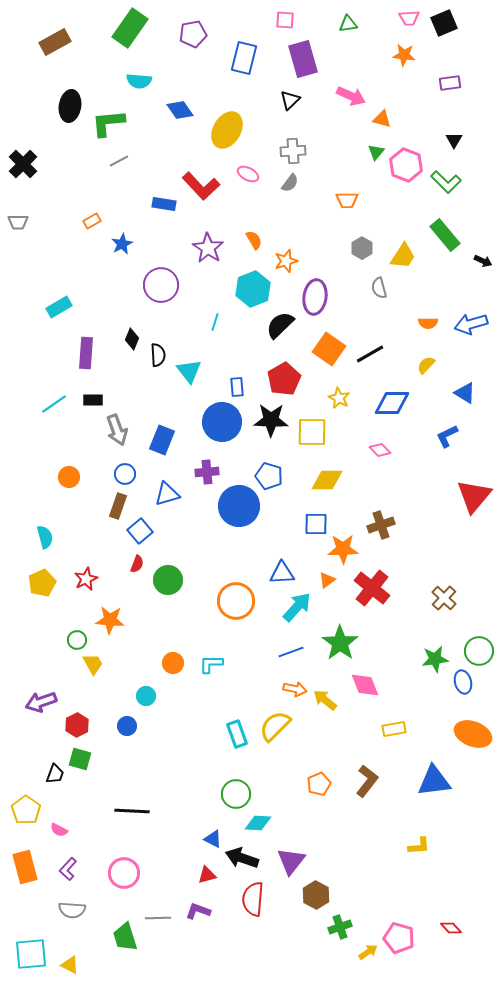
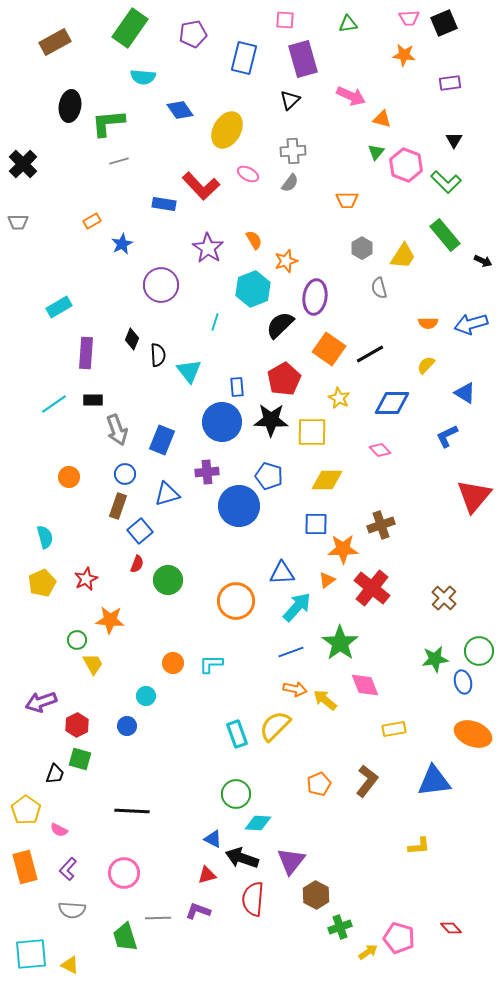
cyan semicircle at (139, 81): moved 4 px right, 4 px up
gray line at (119, 161): rotated 12 degrees clockwise
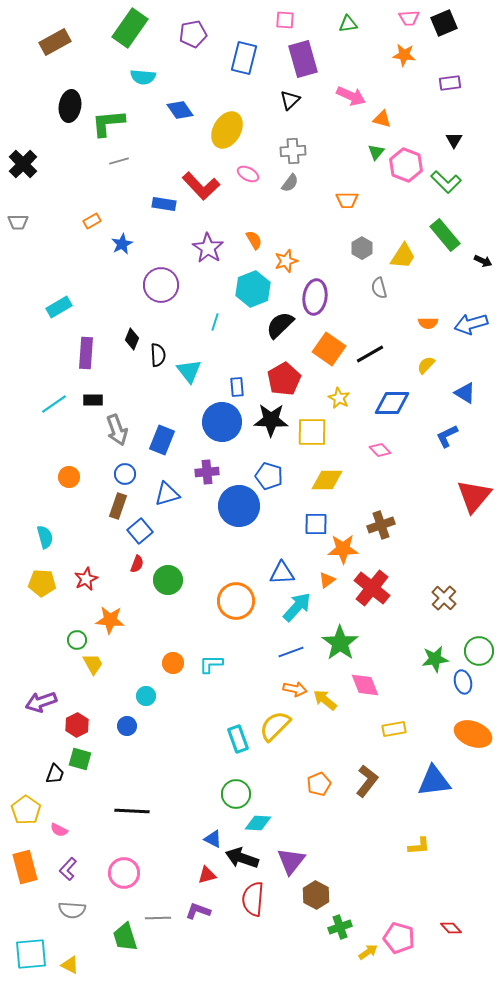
yellow pentagon at (42, 583): rotated 28 degrees clockwise
cyan rectangle at (237, 734): moved 1 px right, 5 px down
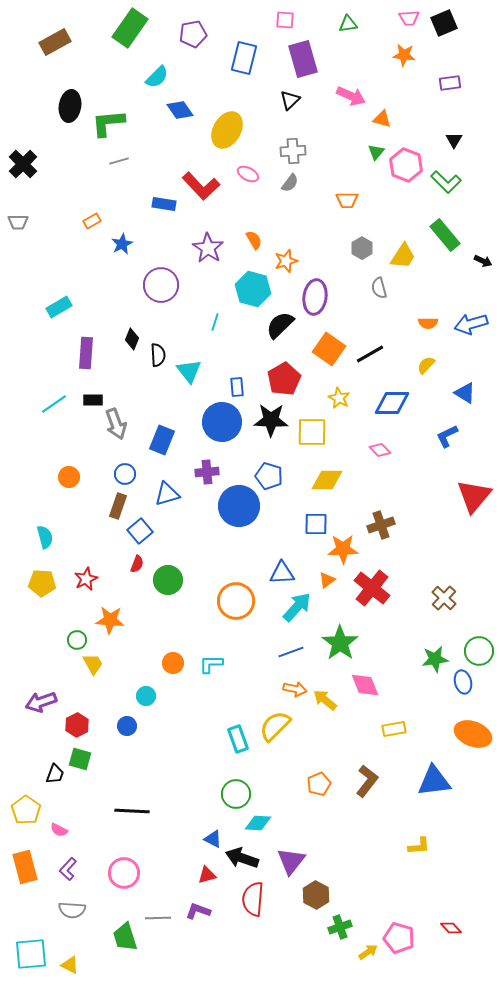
cyan semicircle at (143, 77): moved 14 px right; rotated 50 degrees counterclockwise
cyan hexagon at (253, 289): rotated 24 degrees counterclockwise
gray arrow at (117, 430): moved 1 px left, 6 px up
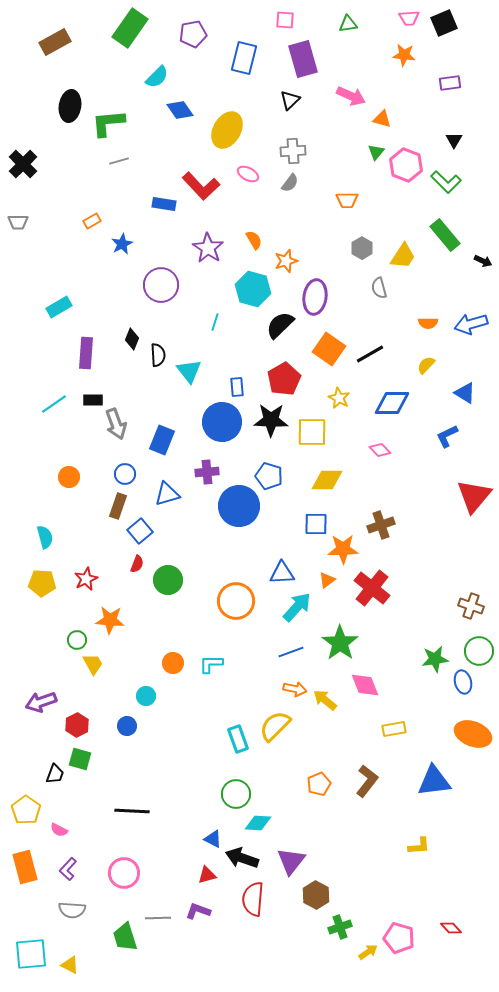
brown cross at (444, 598): moved 27 px right, 8 px down; rotated 25 degrees counterclockwise
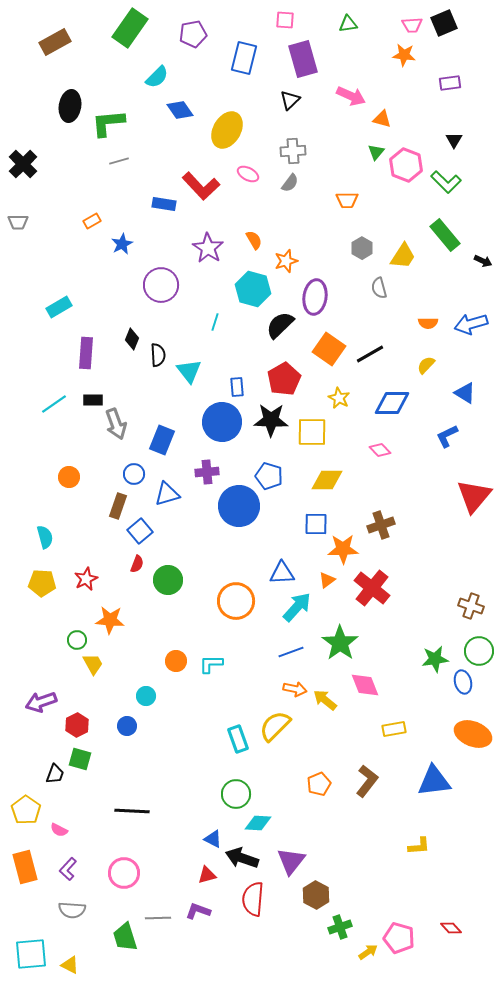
pink trapezoid at (409, 18): moved 3 px right, 7 px down
blue circle at (125, 474): moved 9 px right
orange circle at (173, 663): moved 3 px right, 2 px up
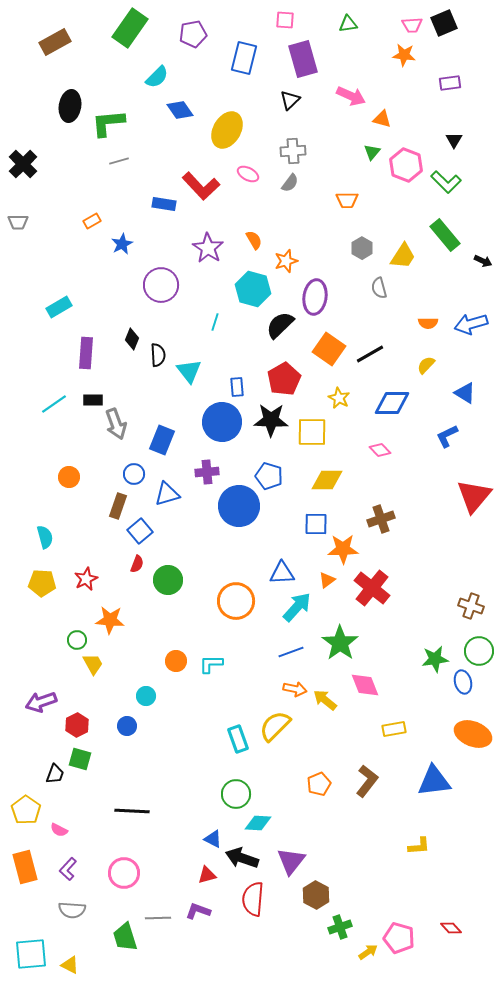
green triangle at (376, 152): moved 4 px left
brown cross at (381, 525): moved 6 px up
